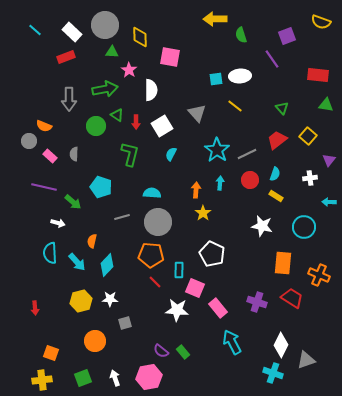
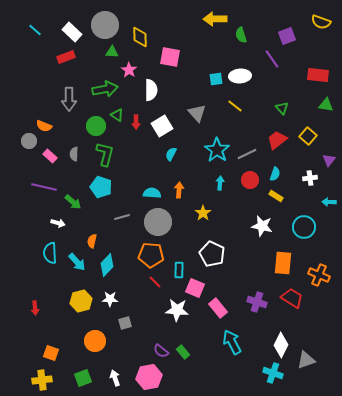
green L-shape at (130, 154): moved 25 px left
orange arrow at (196, 190): moved 17 px left
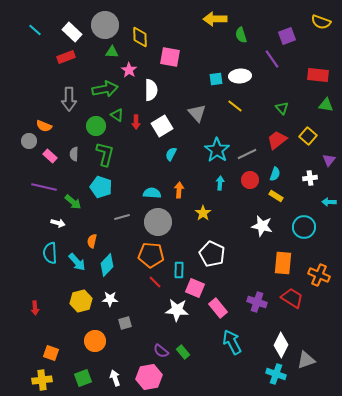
cyan cross at (273, 373): moved 3 px right, 1 px down
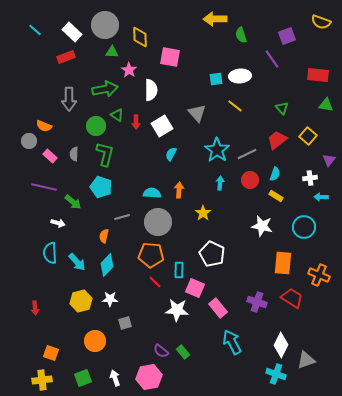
cyan arrow at (329, 202): moved 8 px left, 5 px up
orange semicircle at (92, 241): moved 12 px right, 5 px up
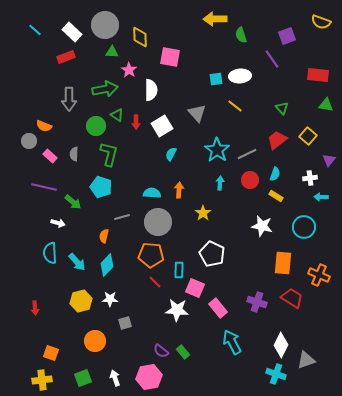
green L-shape at (105, 154): moved 4 px right
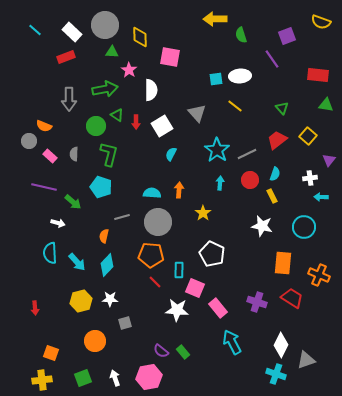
yellow rectangle at (276, 196): moved 4 px left; rotated 32 degrees clockwise
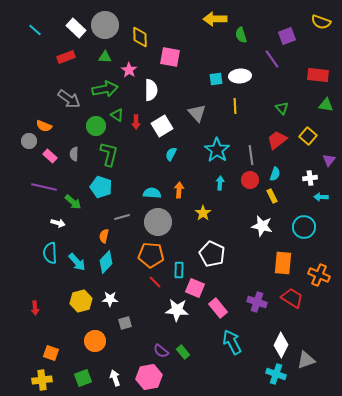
white rectangle at (72, 32): moved 4 px right, 4 px up
green triangle at (112, 52): moved 7 px left, 5 px down
gray arrow at (69, 99): rotated 55 degrees counterclockwise
yellow line at (235, 106): rotated 49 degrees clockwise
gray line at (247, 154): moved 4 px right, 1 px down; rotated 72 degrees counterclockwise
cyan diamond at (107, 265): moved 1 px left, 3 px up
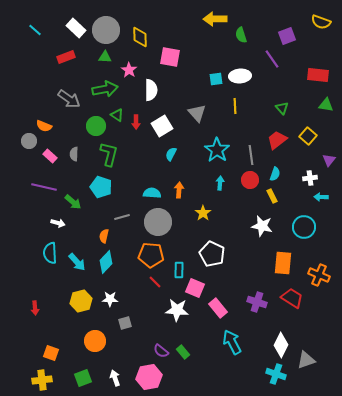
gray circle at (105, 25): moved 1 px right, 5 px down
